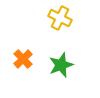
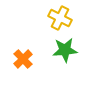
green star: moved 4 px right, 15 px up; rotated 15 degrees clockwise
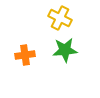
orange cross: moved 2 px right, 4 px up; rotated 36 degrees clockwise
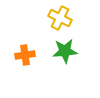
green star: moved 1 px down
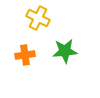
yellow cross: moved 22 px left
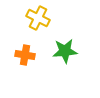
orange cross: rotated 18 degrees clockwise
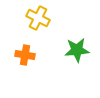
green star: moved 12 px right, 1 px up
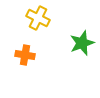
green star: moved 5 px right, 7 px up; rotated 15 degrees counterclockwise
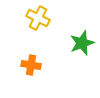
orange cross: moved 6 px right, 10 px down
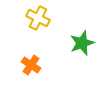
orange cross: rotated 24 degrees clockwise
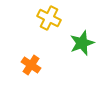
yellow cross: moved 11 px right
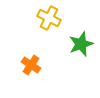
green star: moved 1 px left, 1 px down
